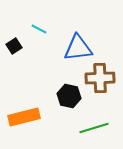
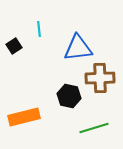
cyan line: rotated 56 degrees clockwise
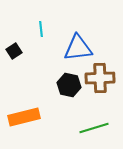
cyan line: moved 2 px right
black square: moved 5 px down
black hexagon: moved 11 px up
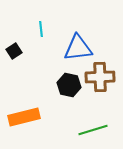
brown cross: moved 1 px up
green line: moved 1 px left, 2 px down
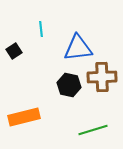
brown cross: moved 2 px right
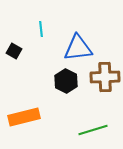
black square: rotated 28 degrees counterclockwise
brown cross: moved 3 px right
black hexagon: moved 3 px left, 4 px up; rotated 15 degrees clockwise
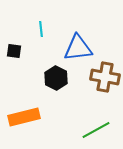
black square: rotated 21 degrees counterclockwise
brown cross: rotated 12 degrees clockwise
black hexagon: moved 10 px left, 3 px up
green line: moved 3 px right; rotated 12 degrees counterclockwise
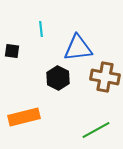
black square: moved 2 px left
black hexagon: moved 2 px right
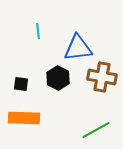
cyan line: moved 3 px left, 2 px down
black square: moved 9 px right, 33 px down
brown cross: moved 3 px left
orange rectangle: moved 1 px down; rotated 16 degrees clockwise
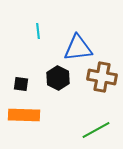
orange rectangle: moved 3 px up
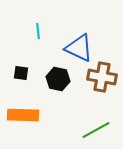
blue triangle: moved 1 px right; rotated 32 degrees clockwise
black hexagon: moved 1 px down; rotated 15 degrees counterclockwise
black square: moved 11 px up
orange rectangle: moved 1 px left
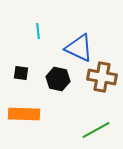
orange rectangle: moved 1 px right, 1 px up
